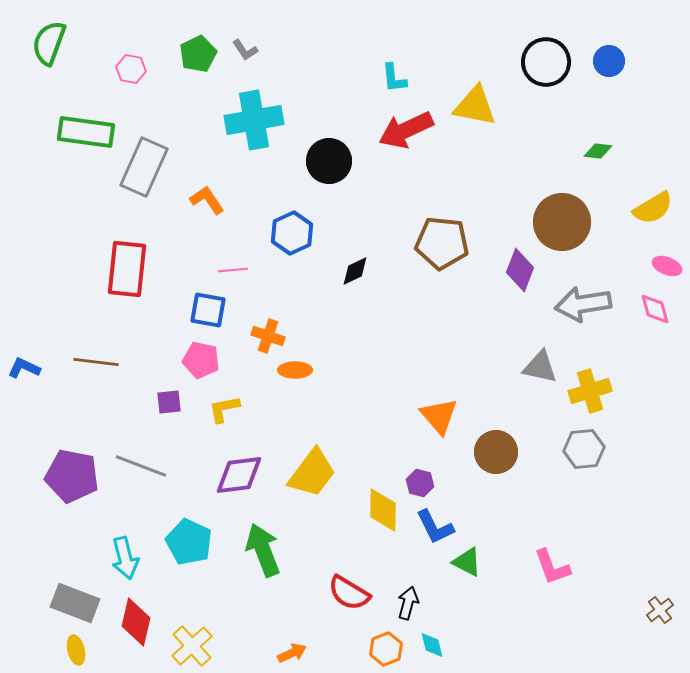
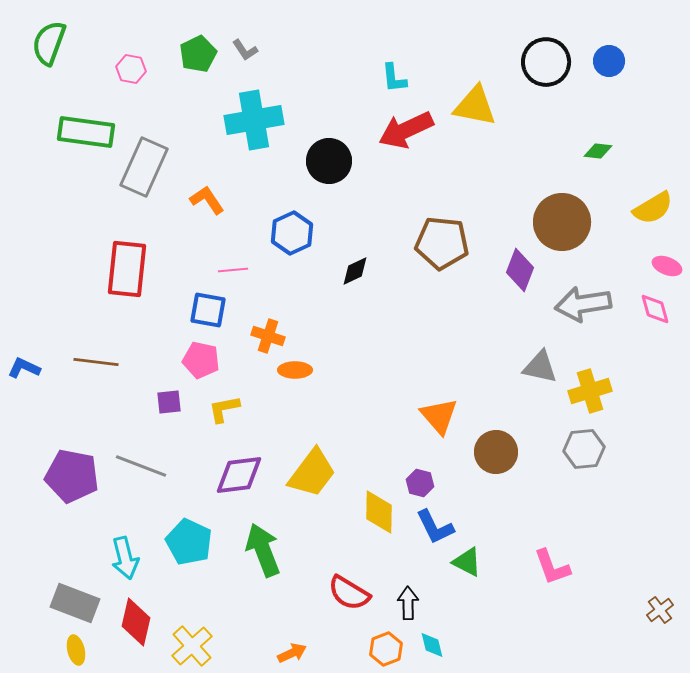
yellow diamond at (383, 510): moved 4 px left, 2 px down
black arrow at (408, 603): rotated 16 degrees counterclockwise
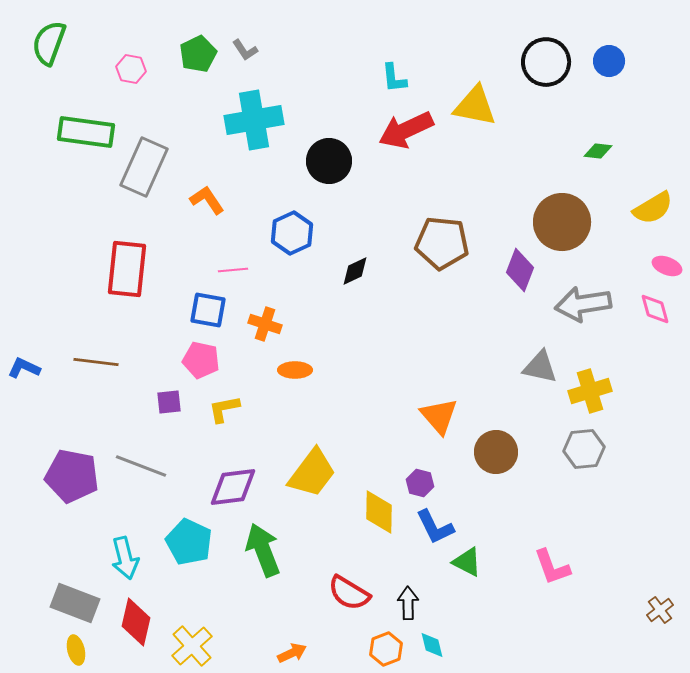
orange cross at (268, 336): moved 3 px left, 12 px up
purple diamond at (239, 475): moved 6 px left, 12 px down
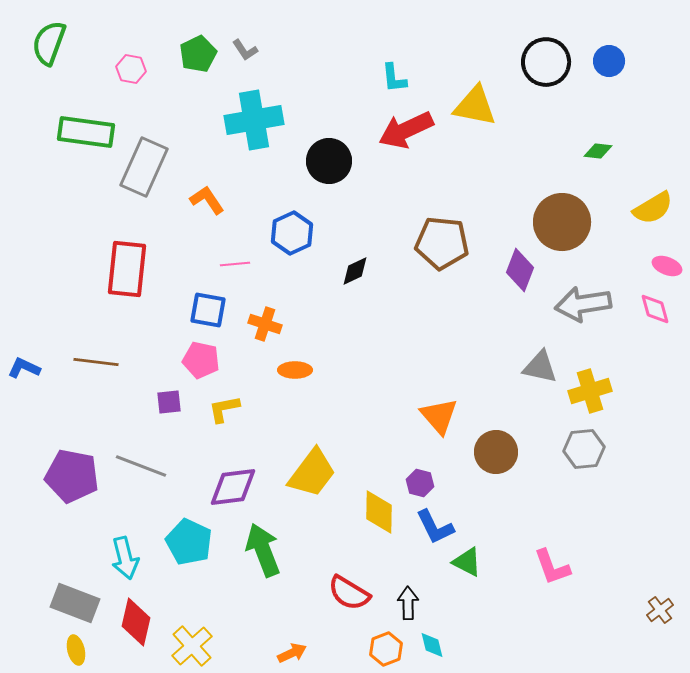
pink line at (233, 270): moved 2 px right, 6 px up
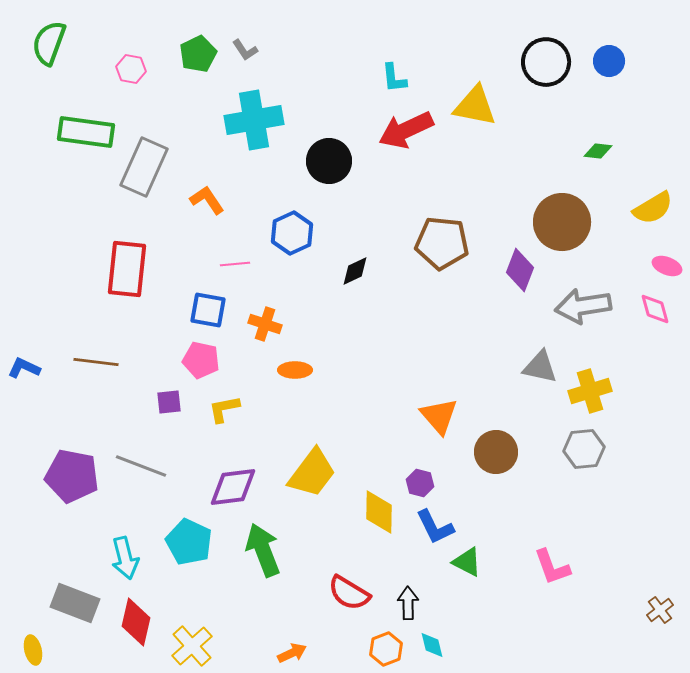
gray arrow at (583, 304): moved 2 px down
yellow ellipse at (76, 650): moved 43 px left
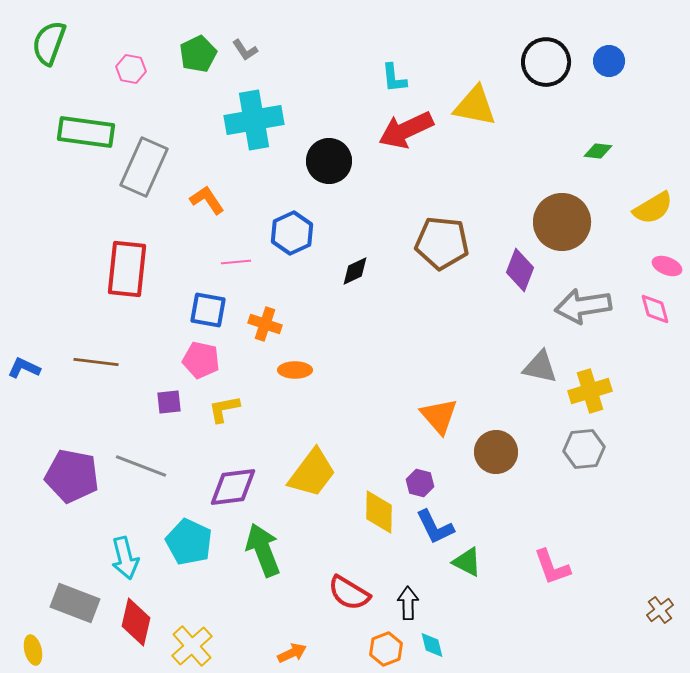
pink line at (235, 264): moved 1 px right, 2 px up
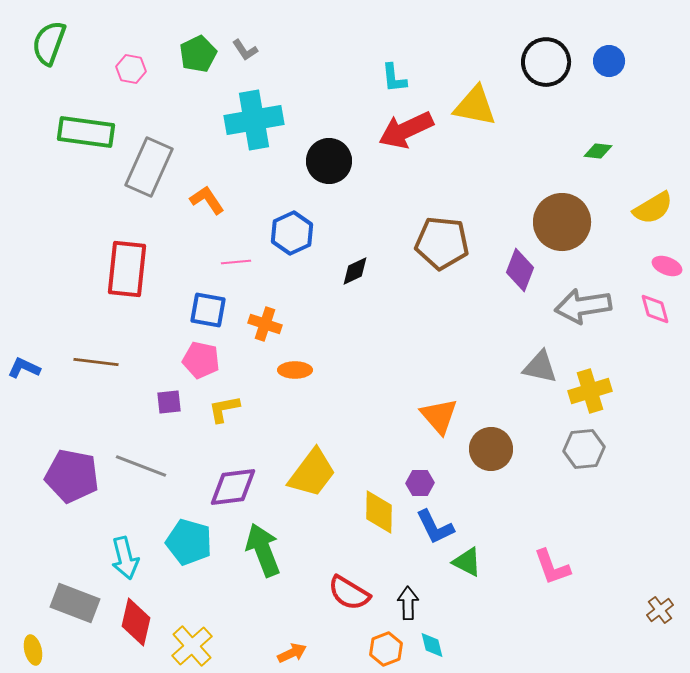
gray rectangle at (144, 167): moved 5 px right
brown circle at (496, 452): moved 5 px left, 3 px up
purple hexagon at (420, 483): rotated 16 degrees counterclockwise
cyan pentagon at (189, 542): rotated 9 degrees counterclockwise
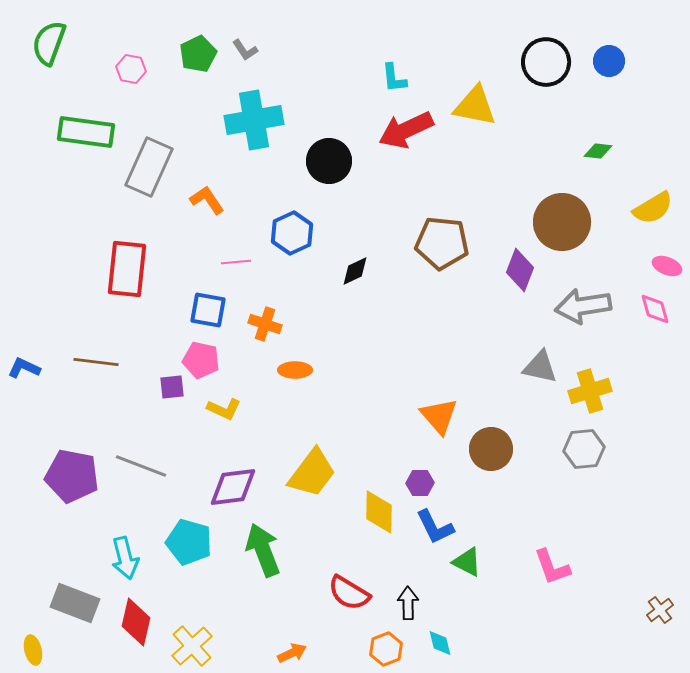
purple square at (169, 402): moved 3 px right, 15 px up
yellow L-shape at (224, 409): rotated 144 degrees counterclockwise
cyan diamond at (432, 645): moved 8 px right, 2 px up
